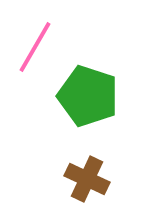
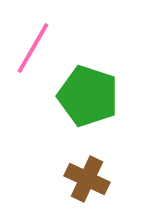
pink line: moved 2 px left, 1 px down
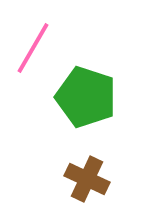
green pentagon: moved 2 px left, 1 px down
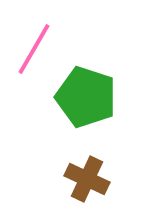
pink line: moved 1 px right, 1 px down
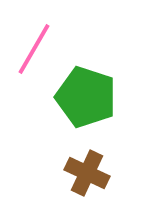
brown cross: moved 6 px up
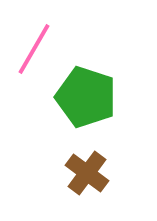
brown cross: rotated 12 degrees clockwise
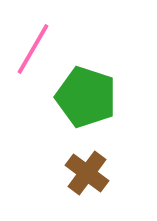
pink line: moved 1 px left
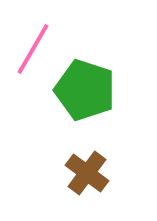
green pentagon: moved 1 px left, 7 px up
